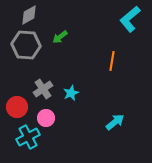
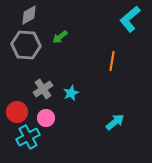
red circle: moved 5 px down
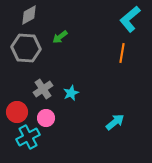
gray hexagon: moved 3 px down
orange line: moved 10 px right, 8 px up
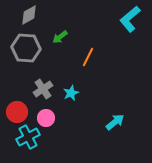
orange line: moved 34 px left, 4 px down; rotated 18 degrees clockwise
